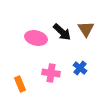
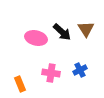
blue cross: moved 2 px down; rotated 24 degrees clockwise
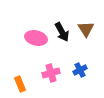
black arrow: rotated 18 degrees clockwise
pink cross: rotated 24 degrees counterclockwise
